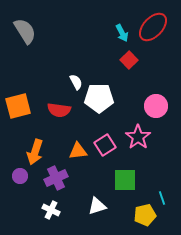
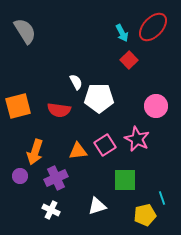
pink star: moved 1 px left, 2 px down; rotated 10 degrees counterclockwise
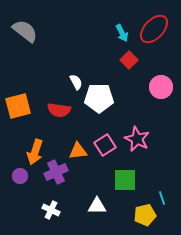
red ellipse: moved 1 px right, 2 px down
gray semicircle: rotated 20 degrees counterclockwise
pink circle: moved 5 px right, 19 px up
purple cross: moved 6 px up
white triangle: rotated 18 degrees clockwise
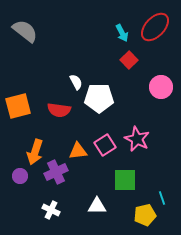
red ellipse: moved 1 px right, 2 px up
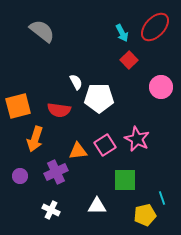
gray semicircle: moved 17 px right
orange arrow: moved 13 px up
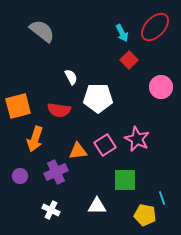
white semicircle: moved 5 px left, 5 px up
white pentagon: moved 1 px left
yellow pentagon: rotated 25 degrees clockwise
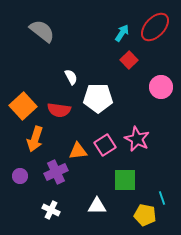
cyan arrow: rotated 120 degrees counterclockwise
orange square: moved 5 px right; rotated 28 degrees counterclockwise
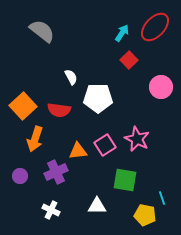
green square: rotated 10 degrees clockwise
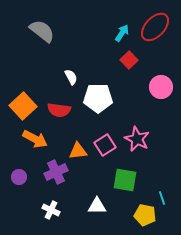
orange arrow: rotated 80 degrees counterclockwise
purple circle: moved 1 px left, 1 px down
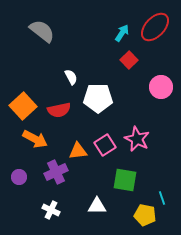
red semicircle: rotated 20 degrees counterclockwise
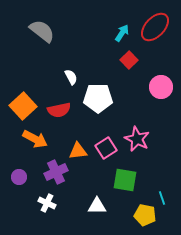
pink square: moved 1 px right, 3 px down
white cross: moved 4 px left, 7 px up
